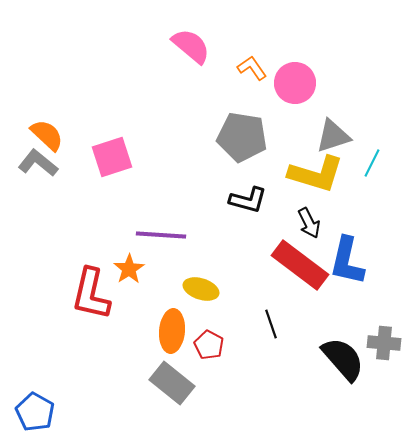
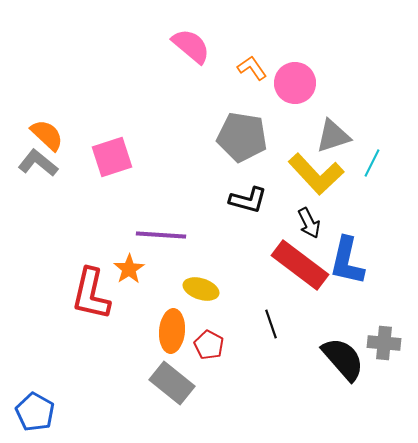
yellow L-shape: rotated 30 degrees clockwise
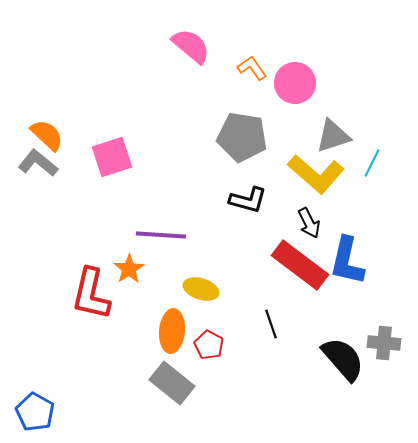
yellow L-shape: rotated 6 degrees counterclockwise
